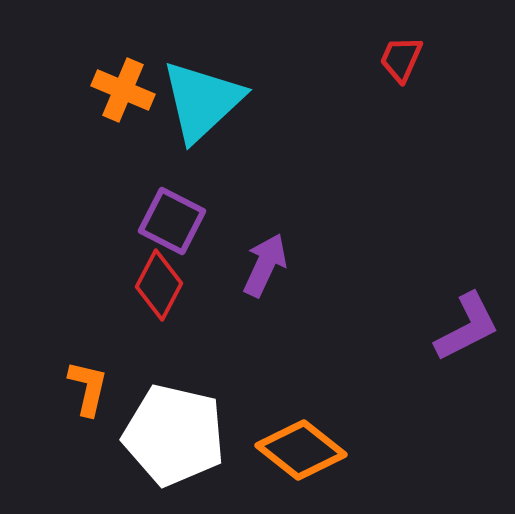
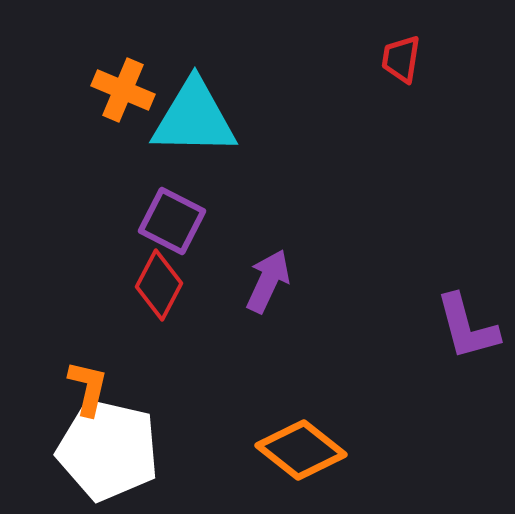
red trapezoid: rotated 15 degrees counterclockwise
cyan triangle: moved 8 px left, 17 px down; rotated 44 degrees clockwise
purple arrow: moved 3 px right, 16 px down
purple L-shape: rotated 102 degrees clockwise
white pentagon: moved 66 px left, 15 px down
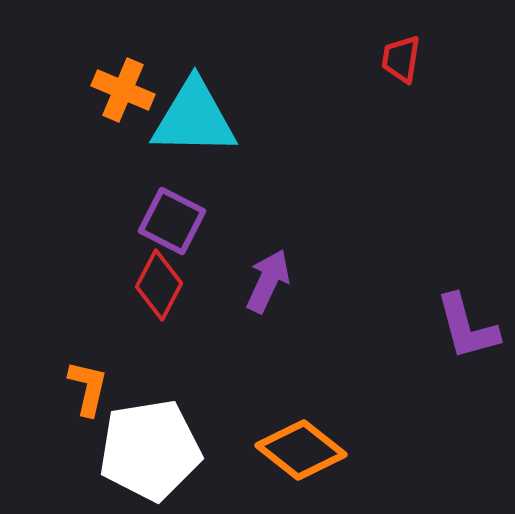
white pentagon: moved 42 px right; rotated 22 degrees counterclockwise
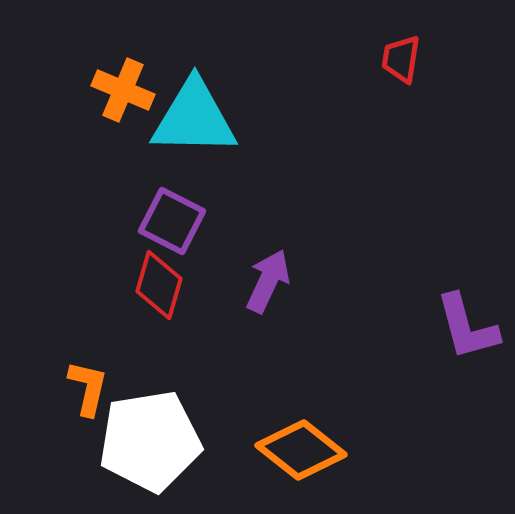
red diamond: rotated 12 degrees counterclockwise
white pentagon: moved 9 px up
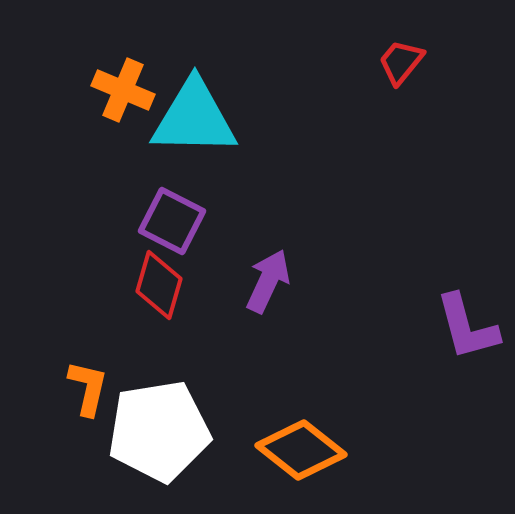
red trapezoid: moved 3 px down; rotated 30 degrees clockwise
white pentagon: moved 9 px right, 10 px up
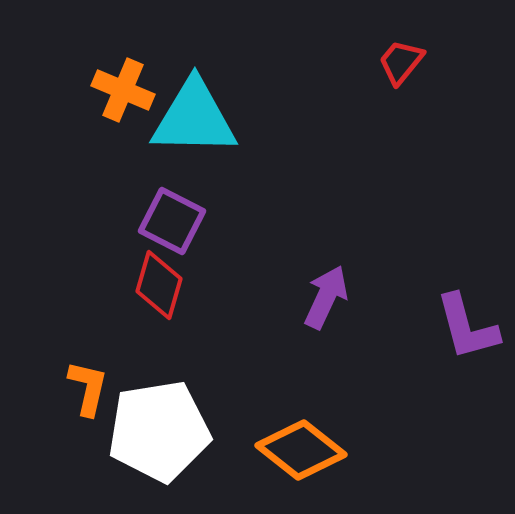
purple arrow: moved 58 px right, 16 px down
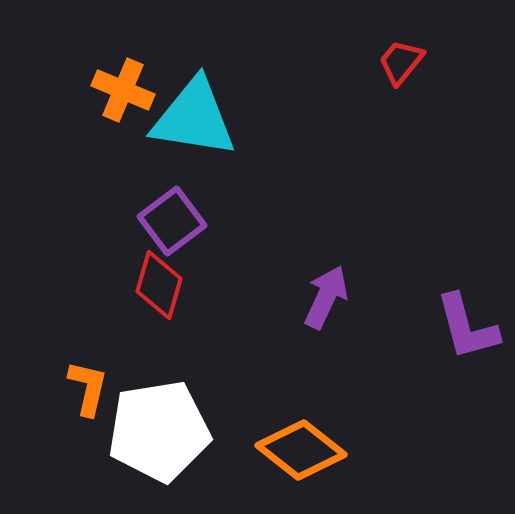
cyan triangle: rotated 8 degrees clockwise
purple square: rotated 26 degrees clockwise
